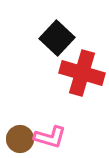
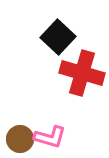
black square: moved 1 px right, 1 px up
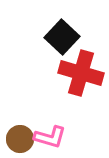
black square: moved 4 px right
red cross: moved 1 px left
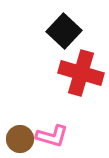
black square: moved 2 px right, 6 px up
pink L-shape: moved 2 px right, 1 px up
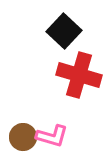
red cross: moved 2 px left, 2 px down
brown circle: moved 3 px right, 2 px up
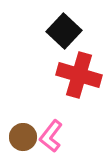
pink L-shape: moved 1 px left; rotated 112 degrees clockwise
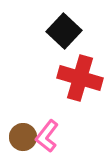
red cross: moved 1 px right, 3 px down
pink L-shape: moved 4 px left
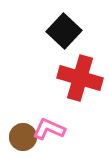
pink L-shape: moved 2 px right, 7 px up; rotated 76 degrees clockwise
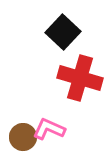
black square: moved 1 px left, 1 px down
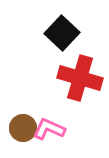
black square: moved 1 px left, 1 px down
brown circle: moved 9 px up
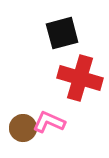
black square: rotated 32 degrees clockwise
pink L-shape: moved 7 px up
